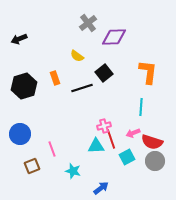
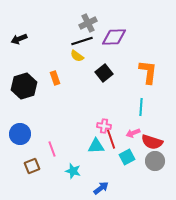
gray cross: rotated 12 degrees clockwise
black line: moved 47 px up
pink cross: rotated 24 degrees clockwise
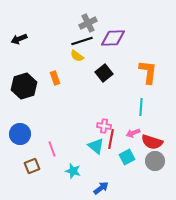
purple diamond: moved 1 px left, 1 px down
red line: rotated 30 degrees clockwise
cyan triangle: rotated 42 degrees clockwise
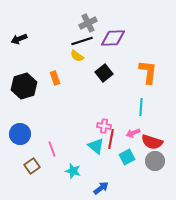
brown square: rotated 14 degrees counterclockwise
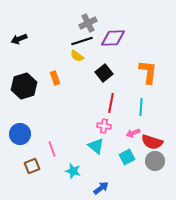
red line: moved 36 px up
brown square: rotated 14 degrees clockwise
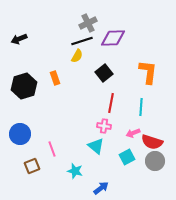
yellow semicircle: rotated 96 degrees counterclockwise
cyan star: moved 2 px right
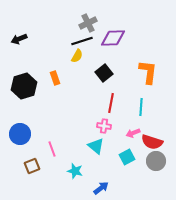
gray circle: moved 1 px right
